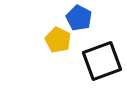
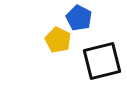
black square: rotated 6 degrees clockwise
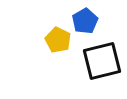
blue pentagon: moved 6 px right, 3 px down; rotated 15 degrees clockwise
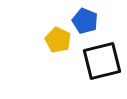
blue pentagon: rotated 20 degrees counterclockwise
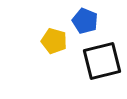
yellow pentagon: moved 4 px left, 1 px down; rotated 10 degrees counterclockwise
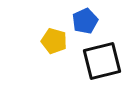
blue pentagon: rotated 25 degrees clockwise
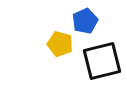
yellow pentagon: moved 6 px right, 3 px down
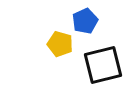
black square: moved 1 px right, 4 px down
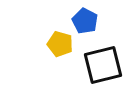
blue pentagon: rotated 20 degrees counterclockwise
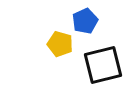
blue pentagon: rotated 20 degrees clockwise
